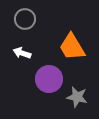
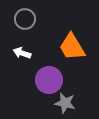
purple circle: moved 1 px down
gray star: moved 12 px left, 6 px down
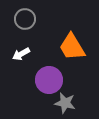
white arrow: moved 1 px left, 1 px down; rotated 48 degrees counterclockwise
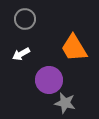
orange trapezoid: moved 2 px right, 1 px down
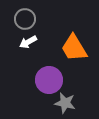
white arrow: moved 7 px right, 12 px up
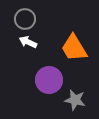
white arrow: rotated 54 degrees clockwise
gray star: moved 10 px right, 3 px up
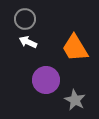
orange trapezoid: moved 1 px right
purple circle: moved 3 px left
gray star: rotated 15 degrees clockwise
